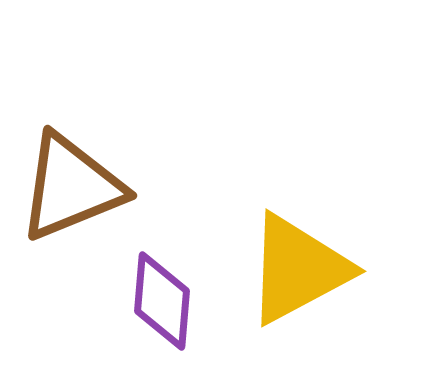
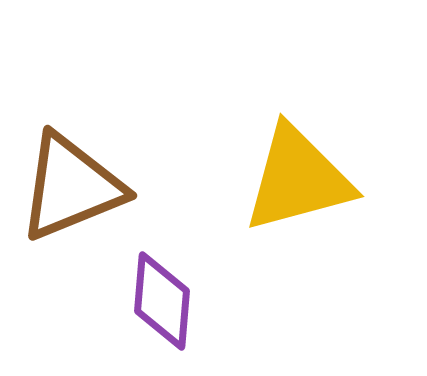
yellow triangle: moved 90 px up; rotated 13 degrees clockwise
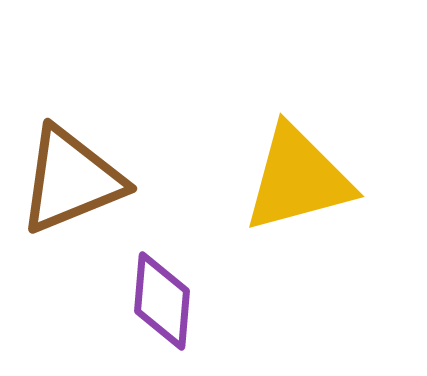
brown triangle: moved 7 px up
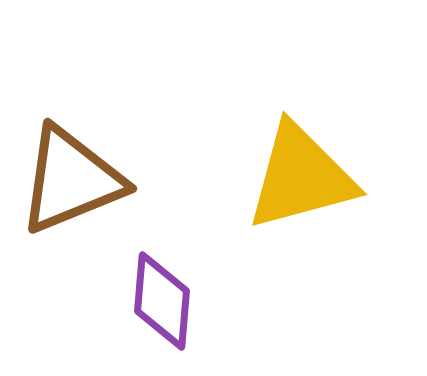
yellow triangle: moved 3 px right, 2 px up
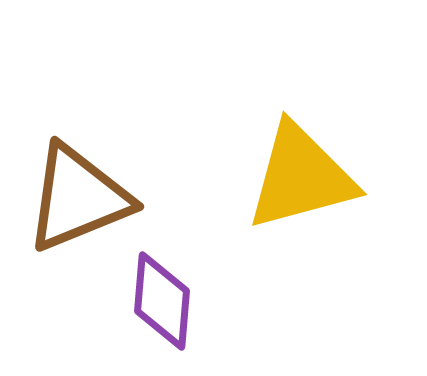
brown triangle: moved 7 px right, 18 px down
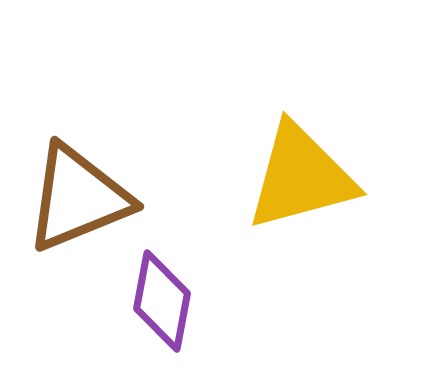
purple diamond: rotated 6 degrees clockwise
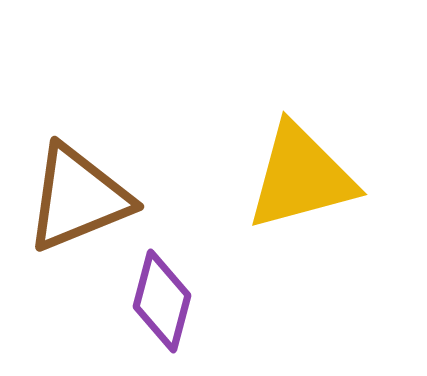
purple diamond: rotated 4 degrees clockwise
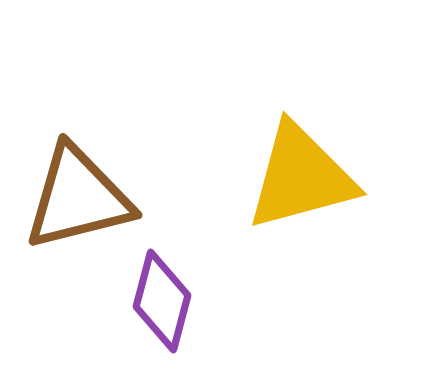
brown triangle: rotated 8 degrees clockwise
